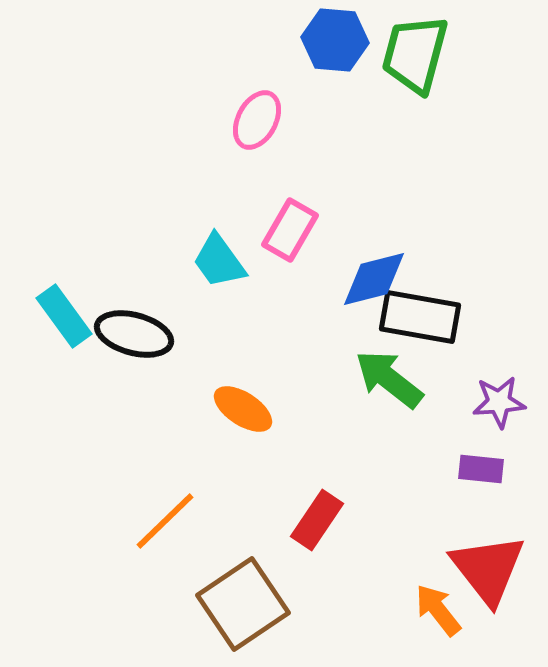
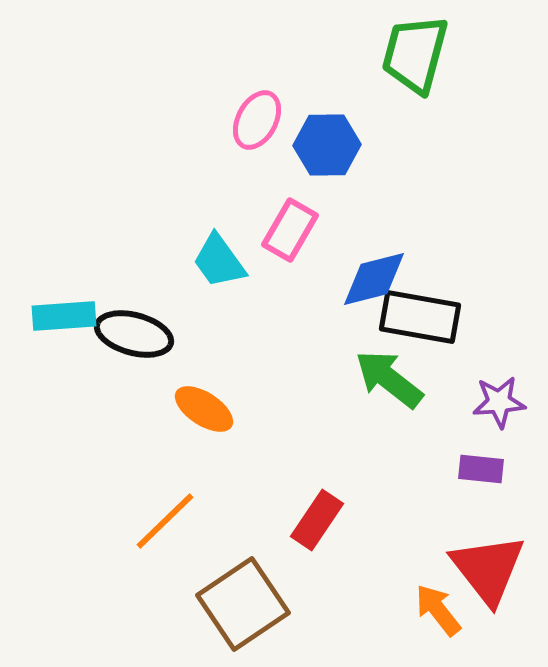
blue hexagon: moved 8 px left, 105 px down; rotated 6 degrees counterclockwise
cyan rectangle: rotated 58 degrees counterclockwise
orange ellipse: moved 39 px left
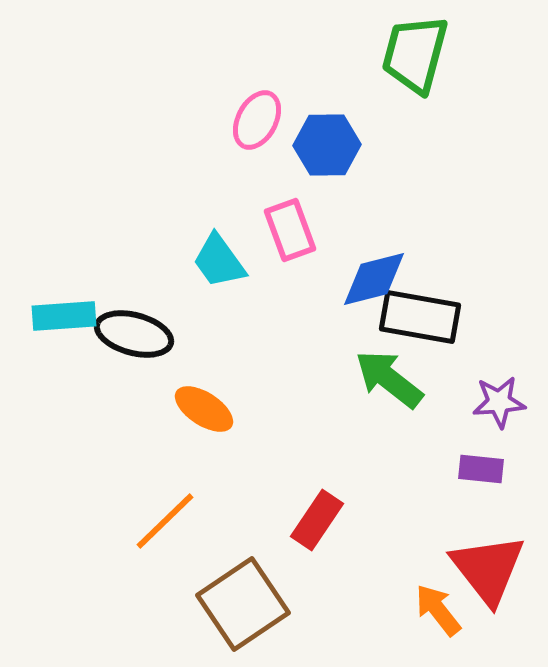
pink rectangle: rotated 50 degrees counterclockwise
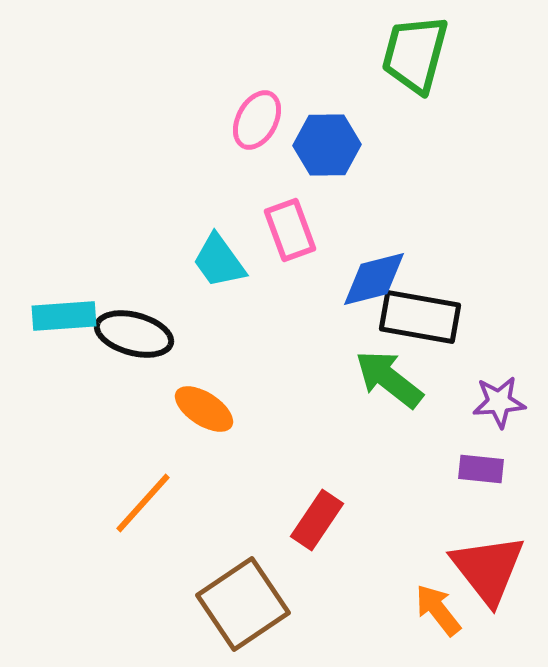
orange line: moved 22 px left, 18 px up; rotated 4 degrees counterclockwise
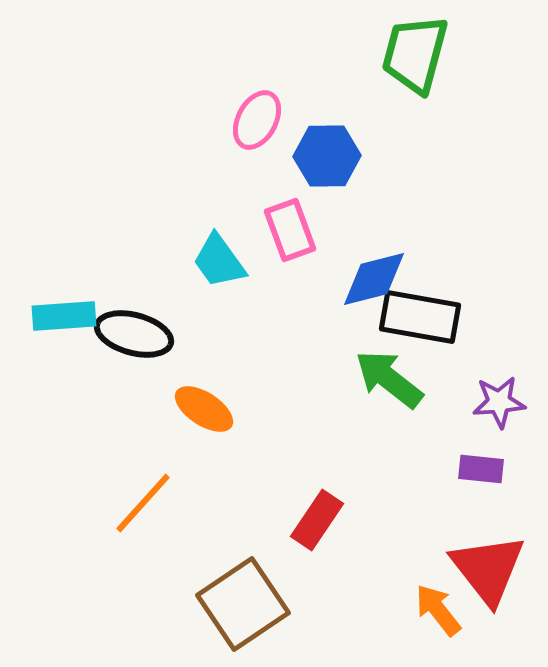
blue hexagon: moved 11 px down
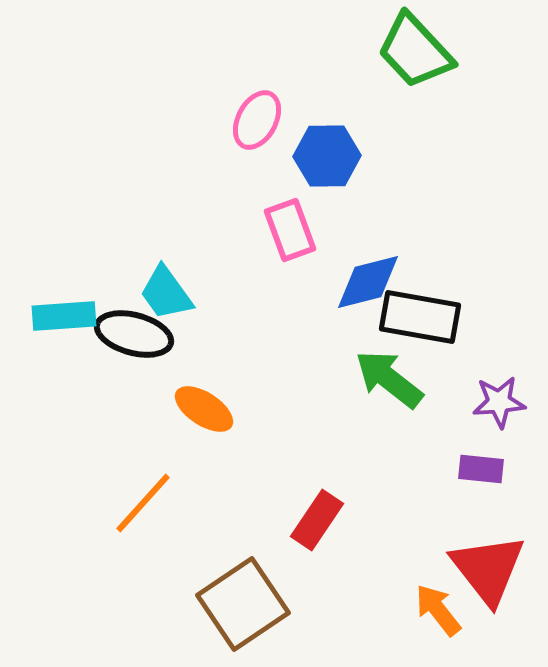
green trapezoid: moved 3 px up; rotated 58 degrees counterclockwise
cyan trapezoid: moved 53 px left, 32 px down
blue diamond: moved 6 px left, 3 px down
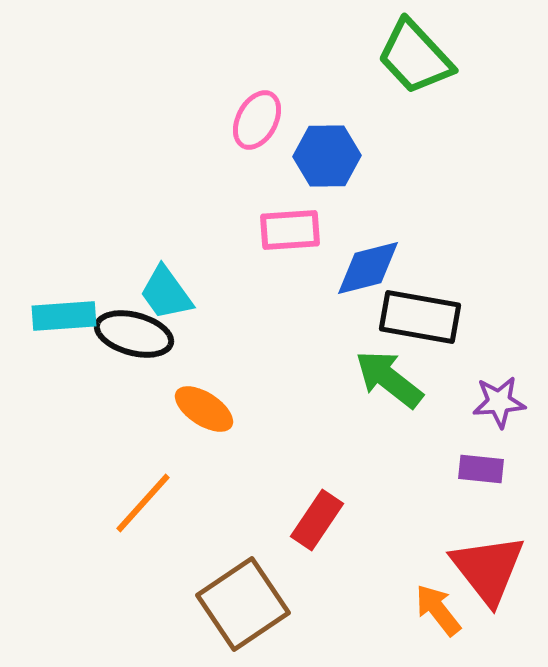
green trapezoid: moved 6 px down
pink rectangle: rotated 74 degrees counterclockwise
blue diamond: moved 14 px up
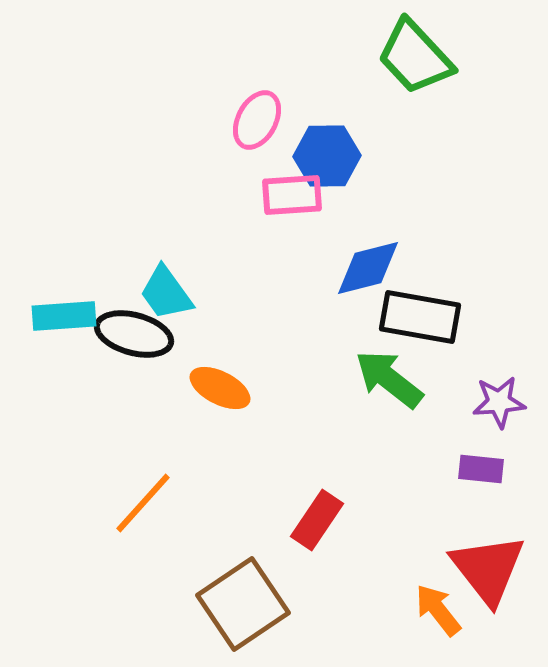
pink rectangle: moved 2 px right, 35 px up
orange ellipse: moved 16 px right, 21 px up; rotated 6 degrees counterclockwise
